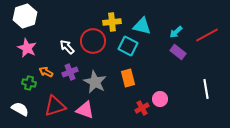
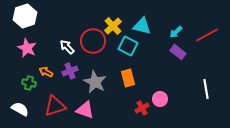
yellow cross: moved 1 px right, 4 px down; rotated 36 degrees counterclockwise
purple cross: moved 1 px up
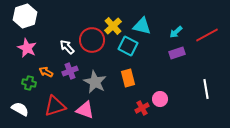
red circle: moved 1 px left, 1 px up
purple rectangle: moved 1 px left, 1 px down; rotated 56 degrees counterclockwise
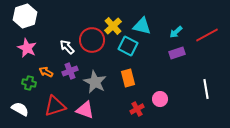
red cross: moved 5 px left, 1 px down
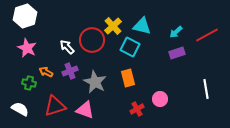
cyan square: moved 2 px right, 1 px down
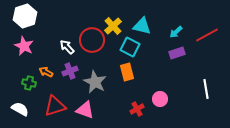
pink star: moved 3 px left, 2 px up
orange rectangle: moved 1 px left, 6 px up
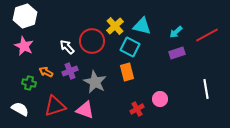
yellow cross: moved 2 px right
red circle: moved 1 px down
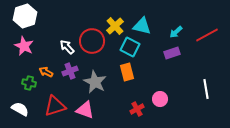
purple rectangle: moved 5 px left
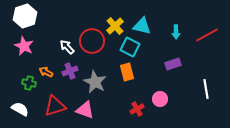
cyan arrow: rotated 48 degrees counterclockwise
purple rectangle: moved 1 px right, 11 px down
